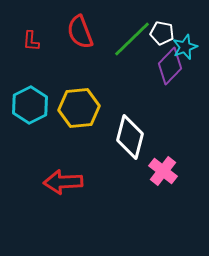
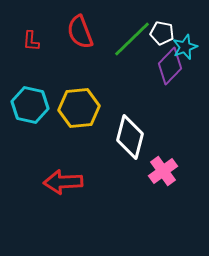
cyan hexagon: rotated 21 degrees counterclockwise
pink cross: rotated 16 degrees clockwise
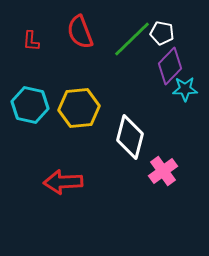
cyan star: moved 42 px down; rotated 20 degrees clockwise
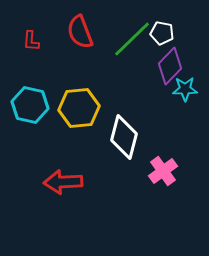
white diamond: moved 6 px left
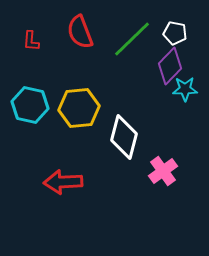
white pentagon: moved 13 px right
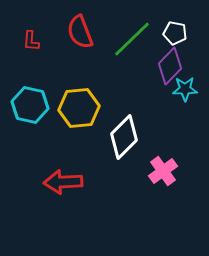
white diamond: rotated 30 degrees clockwise
